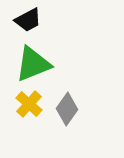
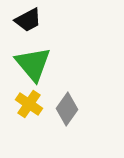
green triangle: rotated 48 degrees counterclockwise
yellow cross: rotated 8 degrees counterclockwise
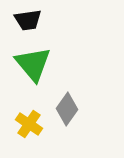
black trapezoid: rotated 20 degrees clockwise
yellow cross: moved 20 px down
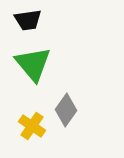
gray diamond: moved 1 px left, 1 px down
yellow cross: moved 3 px right, 2 px down
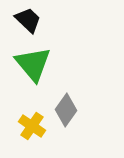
black trapezoid: rotated 128 degrees counterclockwise
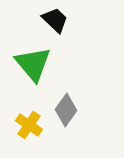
black trapezoid: moved 27 px right
yellow cross: moved 3 px left, 1 px up
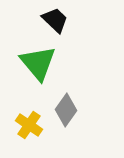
green triangle: moved 5 px right, 1 px up
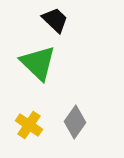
green triangle: rotated 6 degrees counterclockwise
gray diamond: moved 9 px right, 12 px down
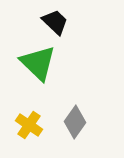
black trapezoid: moved 2 px down
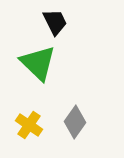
black trapezoid: rotated 20 degrees clockwise
